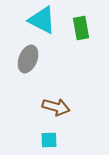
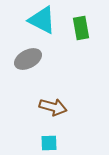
gray ellipse: rotated 40 degrees clockwise
brown arrow: moved 3 px left
cyan square: moved 3 px down
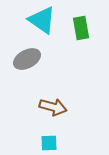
cyan triangle: rotated 8 degrees clockwise
gray ellipse: moved 1 px left
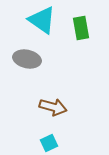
gray ellipse: rotated 40 degrees clockwise
cyan square: rotated 24 degrees counterclockwise
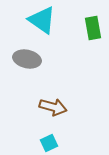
green rectangle: moved 12 px right
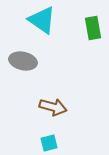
gray ellipse: moved 4 px left, 2 px down
cyan square: rotated 12 degrees clockwise
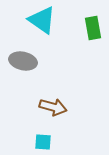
cyan square: moved 6 px left, 1 px up; rotated 18 degrees clockwise
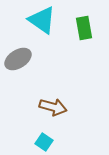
green rectangle: moved 9 px left
gray ellipse: moved 5 px left, 2 px up; rotated 44 degrees counterclockwise
cyan square: moved 1 px right; rotated 30 degrees clockwise
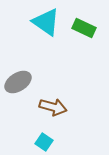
cyan triangle: moved 4 px right, 2 px down
green rectangle: rotated 55 degrees counterclockwise
gray ellipse: moved 23 px down
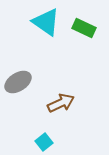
brown arrow: moved 8 px right, 4 px up; rotated 40 degrees counterclockwise
cyan square: rotated 18 degrees clockwise
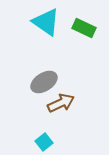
gray ellipse: moved 26 px right
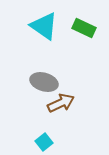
cyan triangle: moved 2 px left, 4 px down
gray ellipse: rotated 48 degrees clockwise
